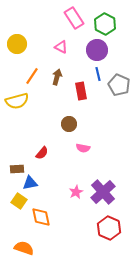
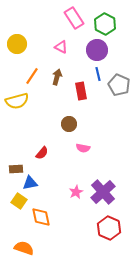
brown rectangle: moved 1 px left
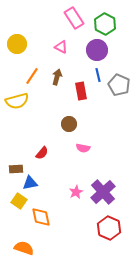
blue line: moved 1 px down
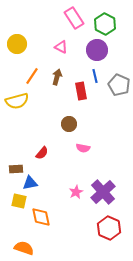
blue line: moved 3 px left, 1 px down
yellow square: rotated 21 degrees counterclockwise
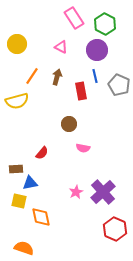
red hexagon: moved 6 px right, 1 px down
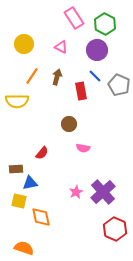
yellow circle: moved 7 px right
blue line: rotated 32 degrees counterclockwise
yellow semicircle: rotated 15 degrees clockwise
